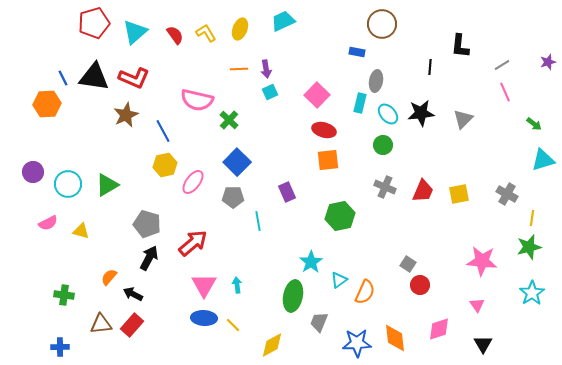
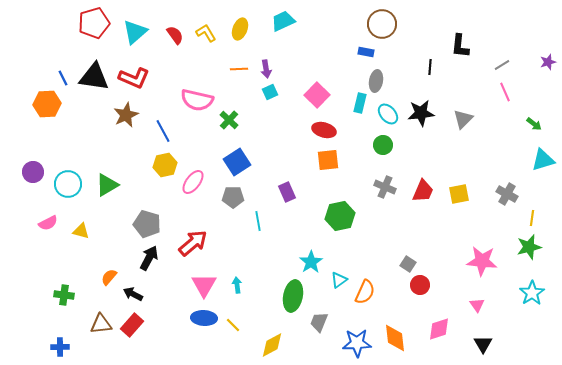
blue rectangle at (357, 52): moved 9 px right
blue square at (237, 162): rotated 12 degrees clockwise
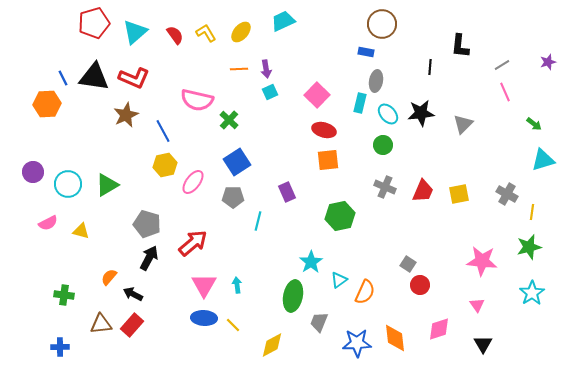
yellow ellipse at (240, 29): moved 1 px right, 3 px down; rotated 20 degrees clockwise
gray triangle at (463, 119): moved 5 px down
yellow line at (532, 218): moved 6 px up
cyan line at (258, 221): rotated 24 degrees clockwise
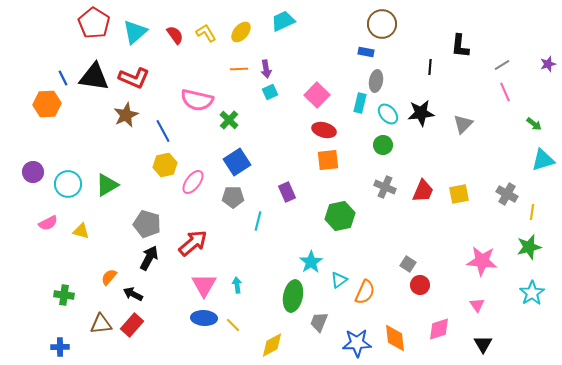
red pentagon at (94, 23): rotated 24 degrees counterclockwise
purple star at (548, 62): moved 2 px down
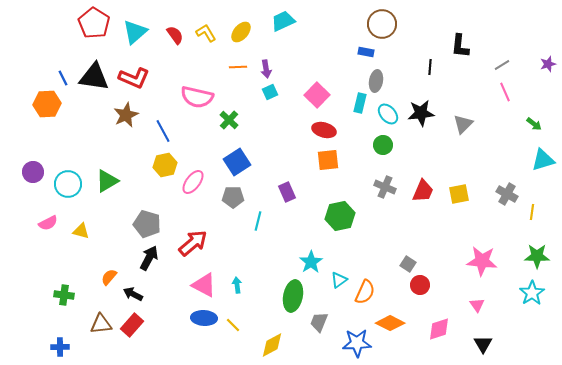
orange line at (239, 69): moved 1 px left, 2 px up
pink semicircle at (197, 100): moved 3 px up
green triangle at (107, 185): moved 4 px up
green star at (529, 247): moved 8 px right, 9 px down; rotated 15 degrees clockwise
pink triangle at (204, 285): rotated 32 degrees counterclockwise
orange diamond at (395, 338): moved 5 px left, 15 px up; rotated 56 degrees counterclockwise
